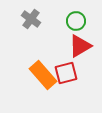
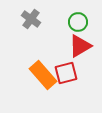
green circle: moved 2 px right, 1 px down
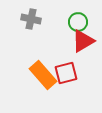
gray cross: rotated 24 degrees counterclockwise
red triangle: moved 3 px right, 5 px up
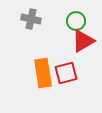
green circle: moved 2 px left, 1 px up
orange rectangle: moved 2 px up; rotated 32 degrees clockwise
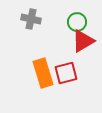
green circle: moved 1 px right, 1 px down
orange rectangle: rotated 8 degrees counterclockwise
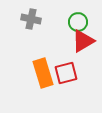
green circle: moved 1 px right
